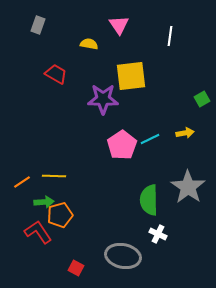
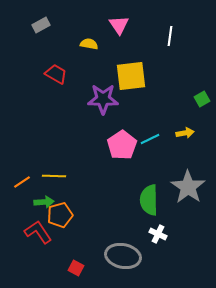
gray rectangle: moved 3 px right; rotated 42 degrees clockwise
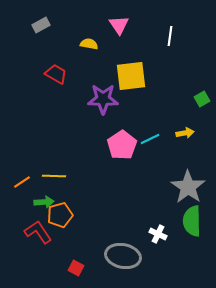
green semicircle: moved 43 px right, 21 px down
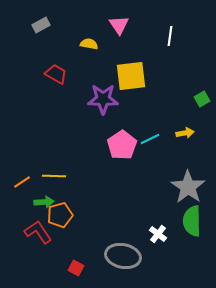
white cross: rotated 12 degrees clockwise
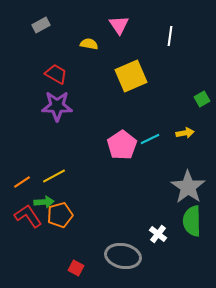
yellow square: rotated 16 degrees counterclockwise
purple star: moved 46 px left, 7 px down
yellow line: rotated 30 degrees counterclockwise
red L-shape: moved 10 px left, 16 px up
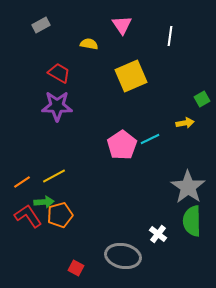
pink triangle: moved 3 px right
red trapezoid: moved 3 px right, 1 px up
yellow arrow: moved 10 px up
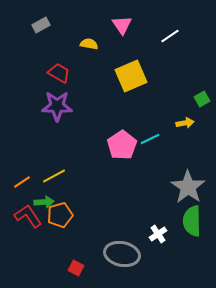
white line: rotated 48 degrees clockwise
white cross: rotated 18 degrees clockwise
gray ellipse: moved 1 px left, 2 px up
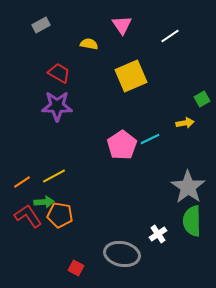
orange pentagon: rotated 25 degrees clockwise
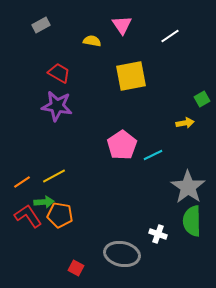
yellow semicircle: moved 3 px right, 3 px up
yellow square: rotated 12 degrees clockwise
purple star: rotated 8 degrees clockwise
cyan line: moved 3 px right, 16 px down
white cross: rotated 36 degrees counterclockwise
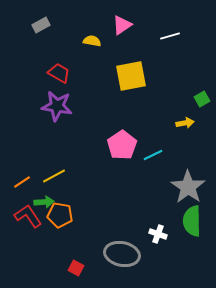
pink triangle: rotated 30 degrees clockwise
white line: rotated 18 degrees clockwise
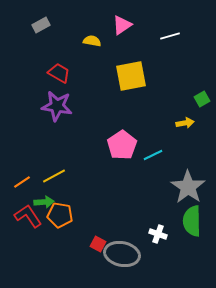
red square: moved 22 px right, 24 px up
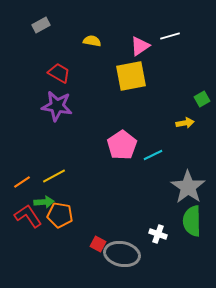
pink triangle: moved 18 px right, 21 px down
